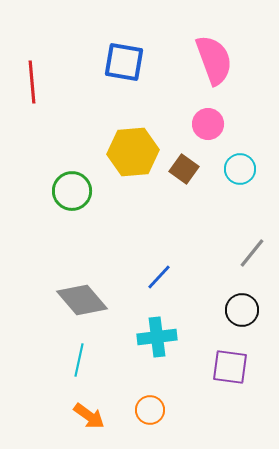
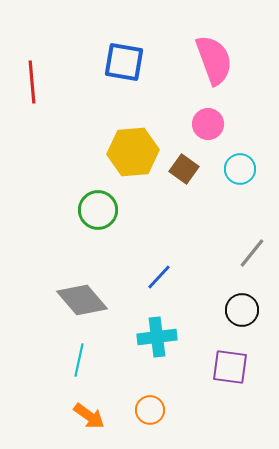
green circle: moved 26 px right, 19 px down
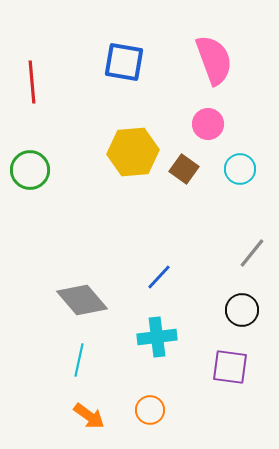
green circle: moved 68 px left, 40 px up
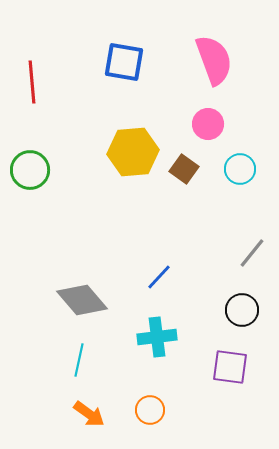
orange arrow: moved 2 px up
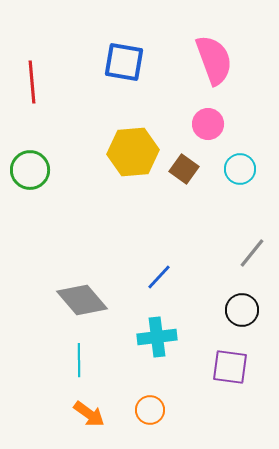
cyan line: rotated 12 degrees counterclockwise
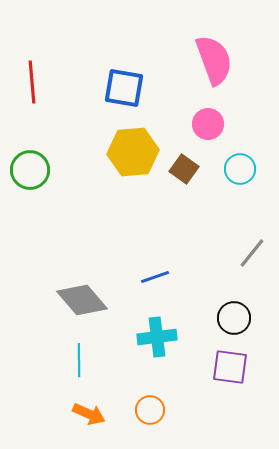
blue square: moved 26 px down
blue line: moved 4 px left; rotated 28 degrees clockwise
black circle: moved 8 px left, 8 px down
orange arrow: rotated 12 degrees counterclockwise
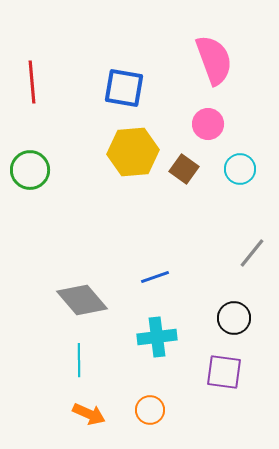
purple square: moved 6 px left, 5 px down
